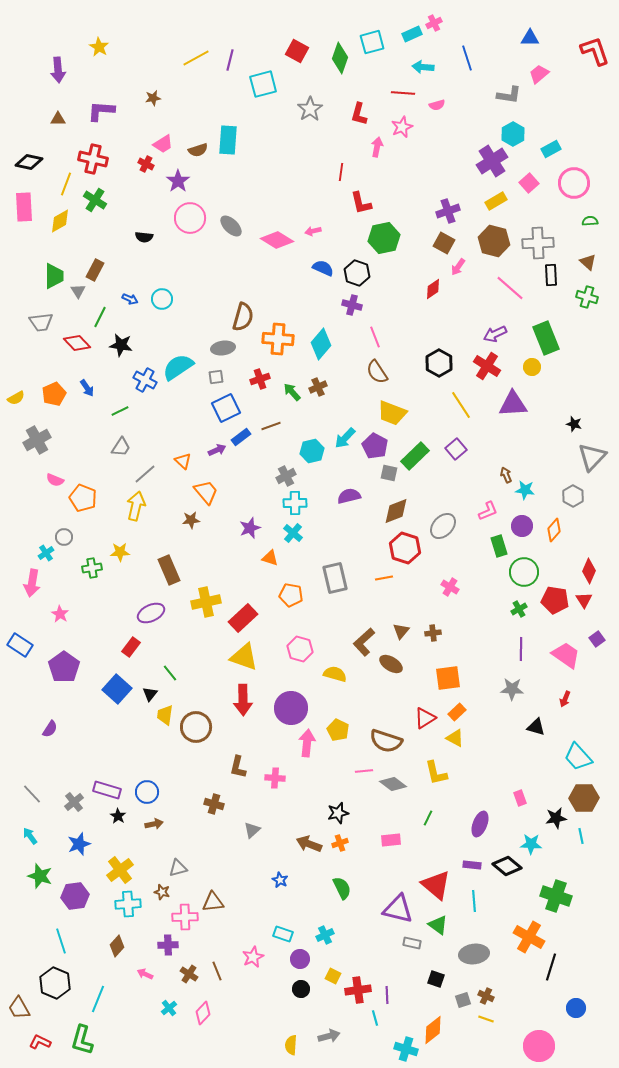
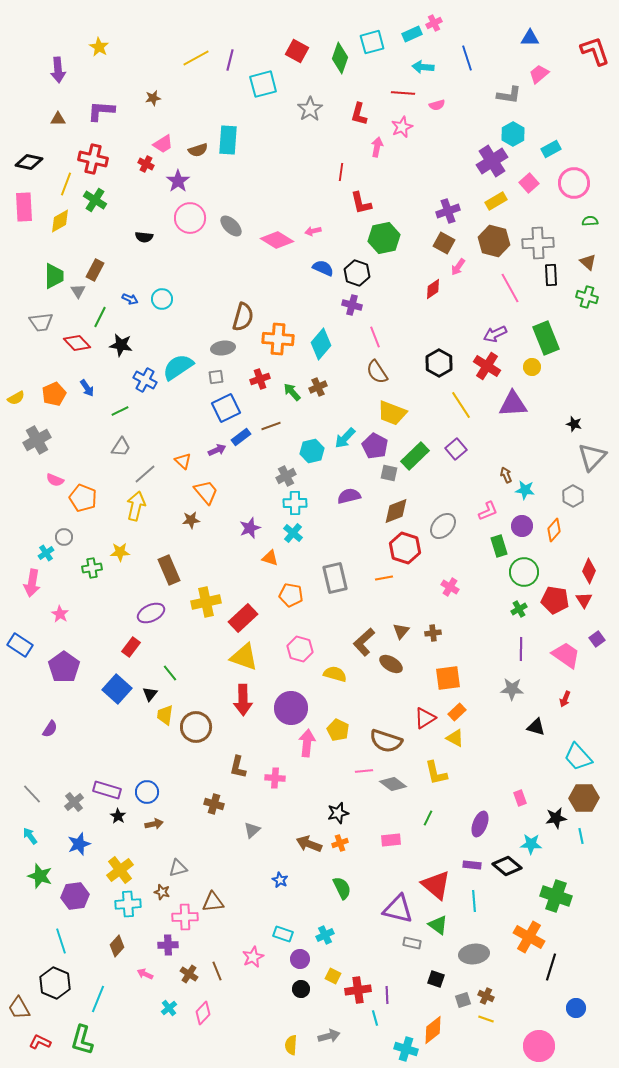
pink line at (510, 288): rotated 20 degrees clockwise
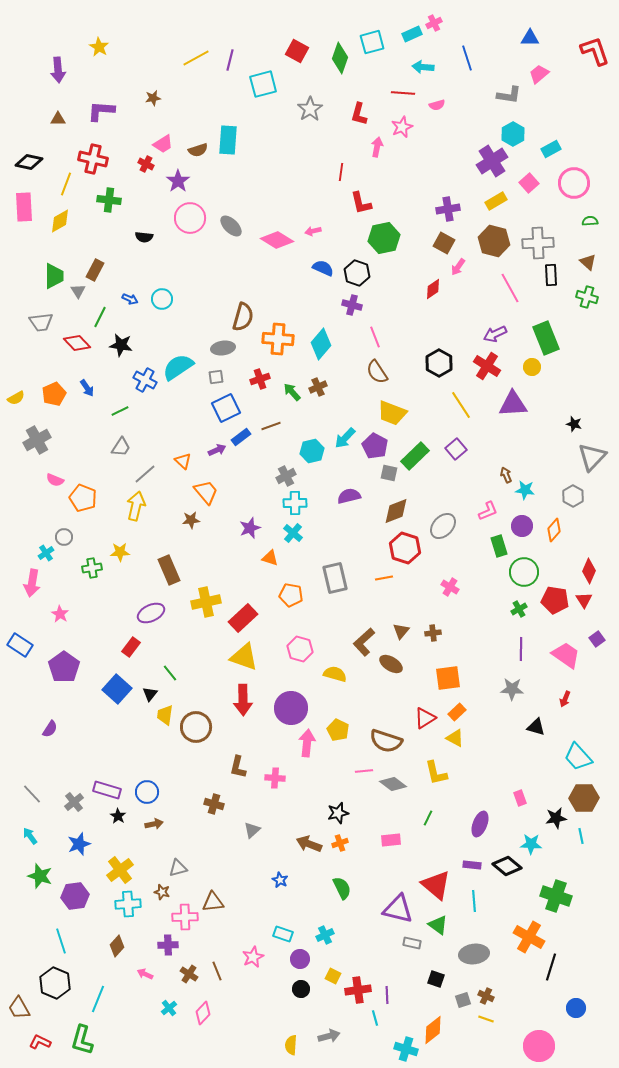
green cross at (95, 200): moved 14 px right; rotated 25 degrees counterclockwise
purple cross at (448, 211): moved 2 px up; rotated 10 degrees clockwise
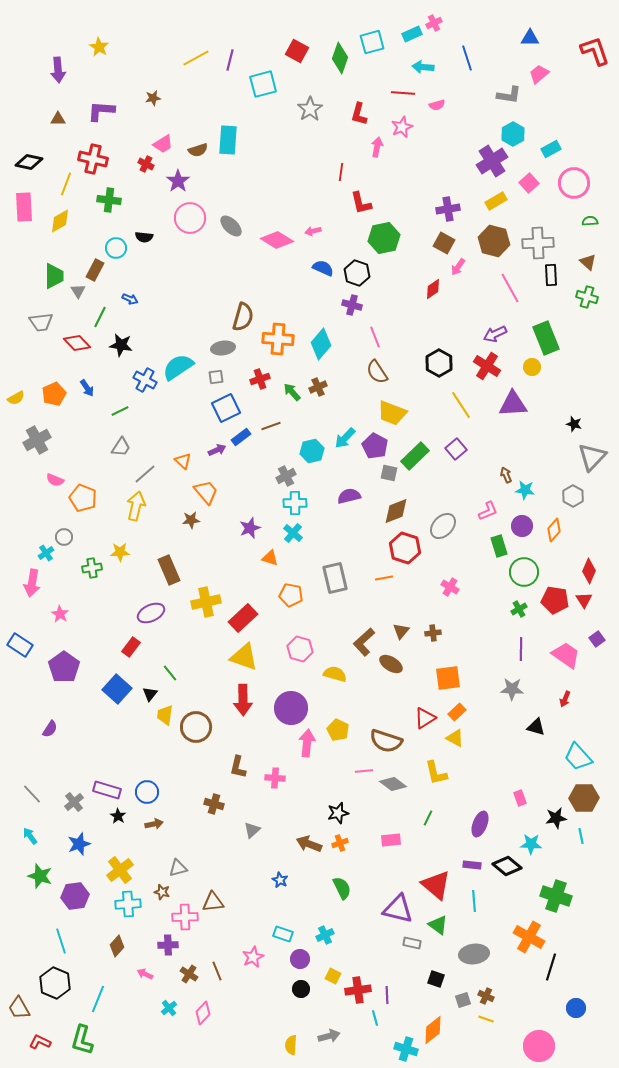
cyan circle at (162, 299): moved 46 px left, 51 px up
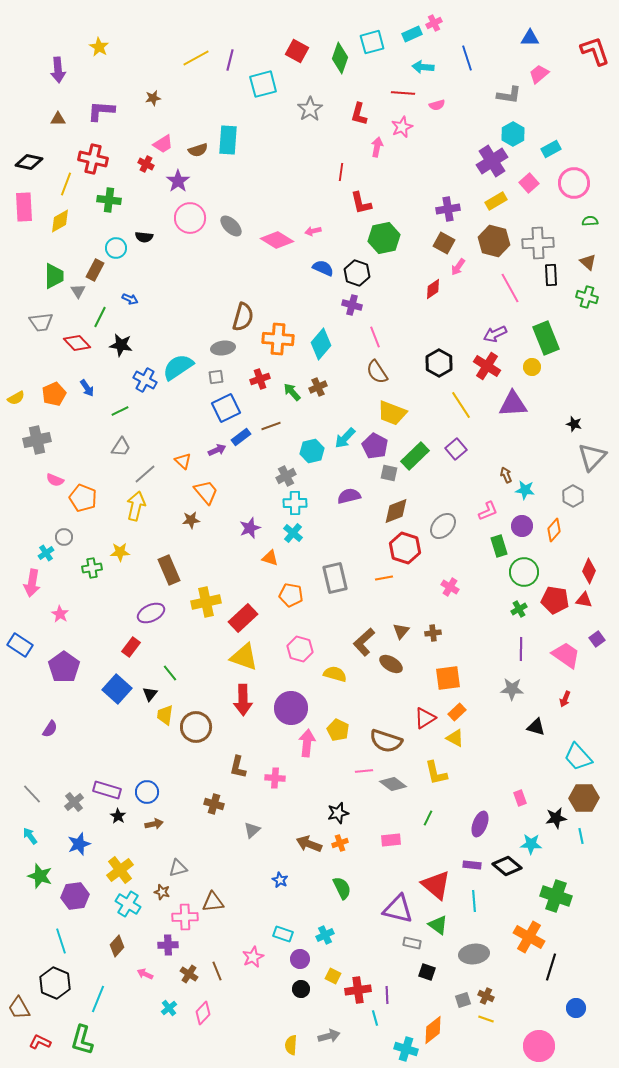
gray cross at (37, 440): rotated 16 degrees clockwise
red triangle at (584, 600): rotated 48 degrees counterclockwise
cyan cross at (128, 904): rotated 35 degrees clockwise
black square at (436, 979): moved 9 px left, 7 px up
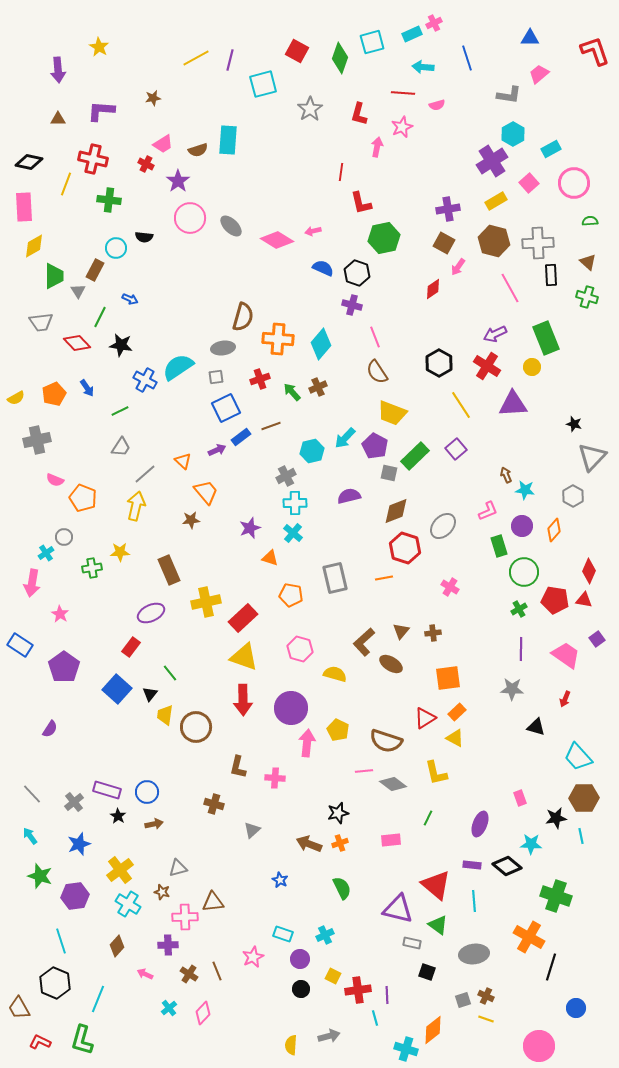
yellow diamond at (60, 221): moved 26 px left, 25 px down
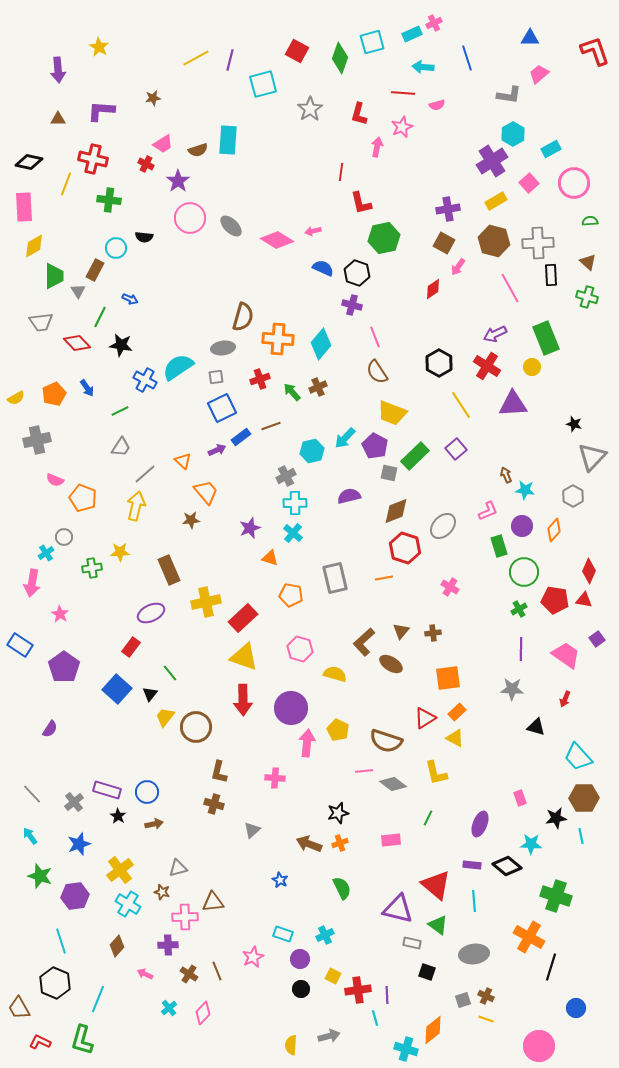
blue square at (226, 408): moved 4 px left
yellow trapezoid at (165, 715): moved 2 px down; rotated 30 degrees clockwise
brown L-shape at (238, 767): moved 19 px left, 5 px down
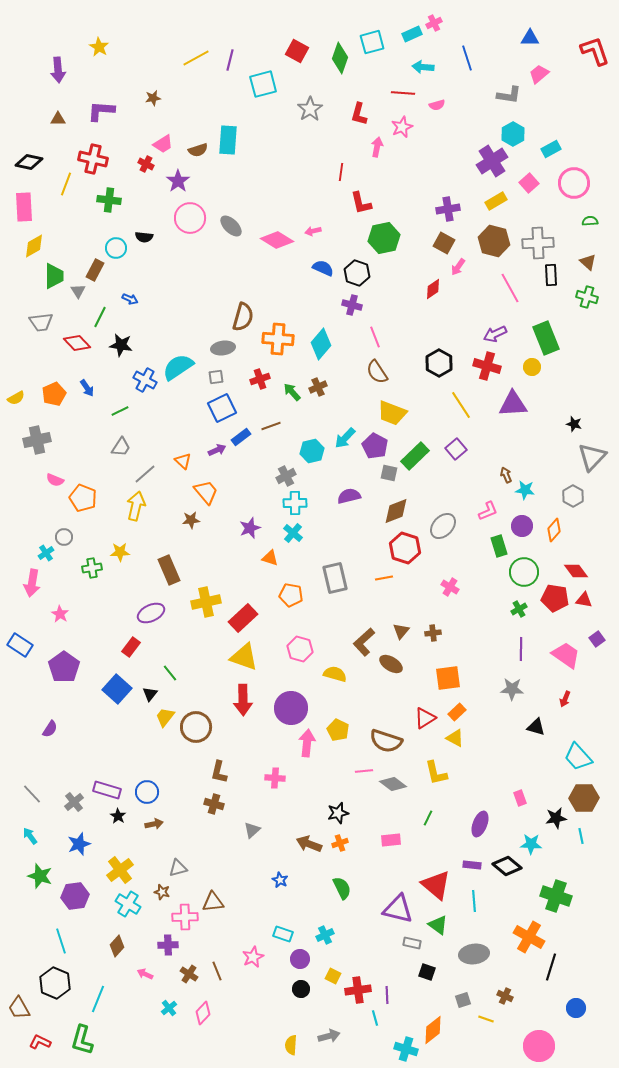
red cross at (487, 366): rotated 16 degrees counterclockwise
red diamond at (589, 571): moved 13 px left; rotated 60 degrees counterclockwise
red pentagon at (555, 600): moved 2 px up
brown cross at (486, 996): moved 19 px right
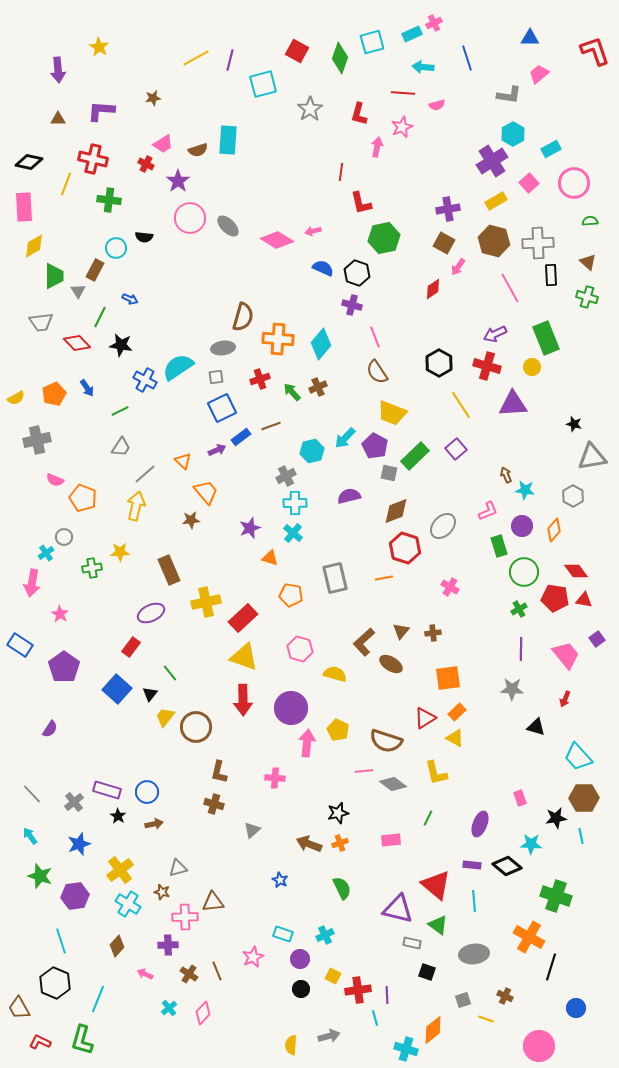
gray ellipse at (231, 226): moved 3 px left
gray triangle at (592, 457): rotated 36 degrees clockwise
pink trapezoid at (566, 655): rotated 16 degrees clockwise
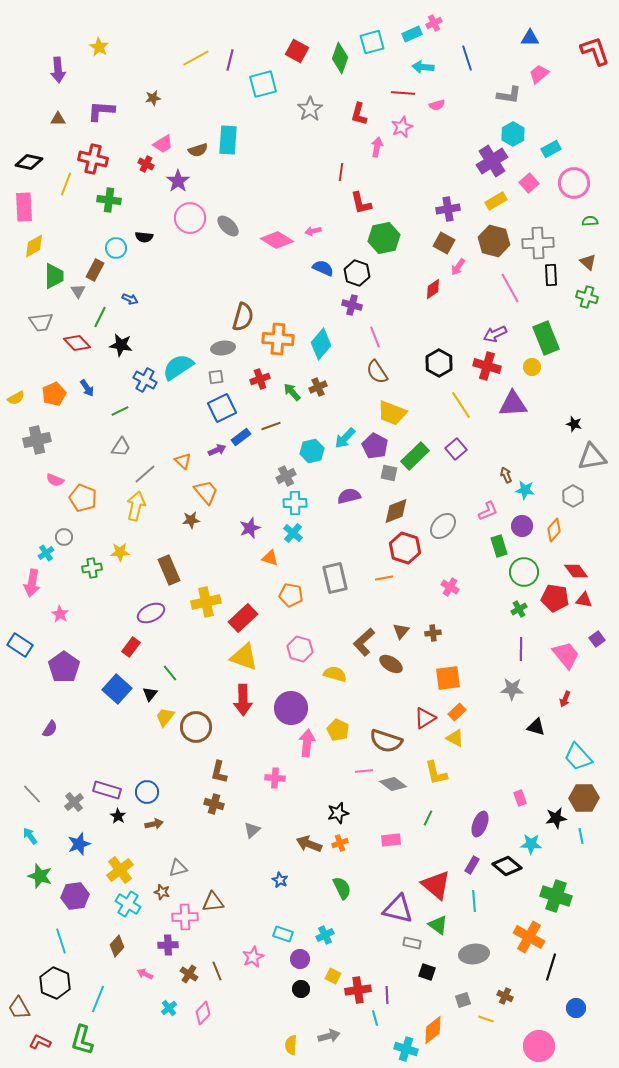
purple rectangle at (472, 865): rotated 66 degrees counterclockwise
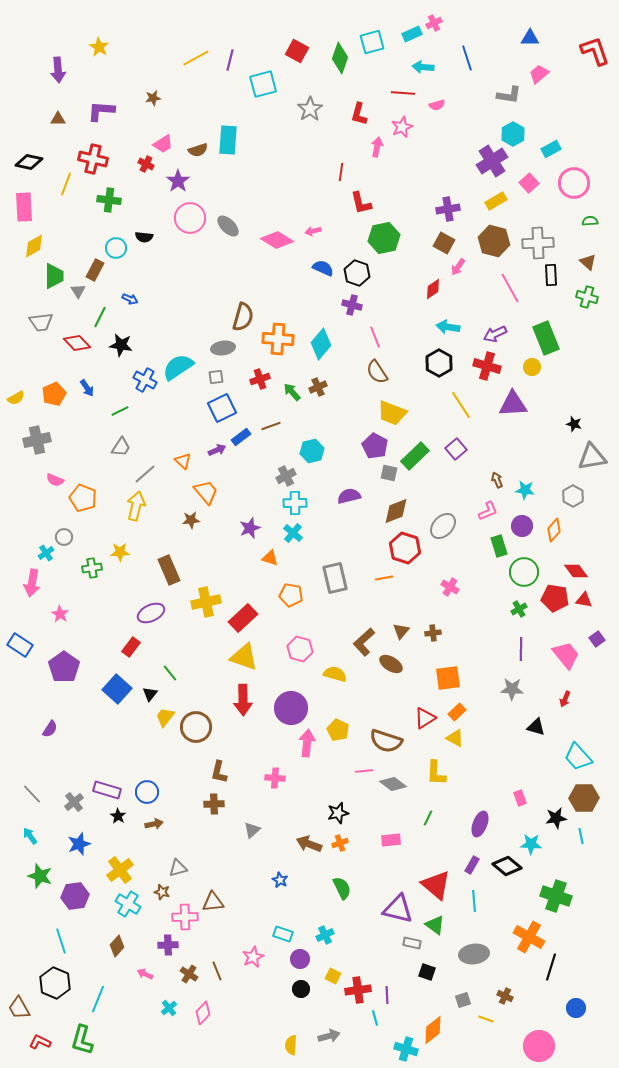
cyan arrow at (345, 438): moved 103 px right, 111 px up; rotated 55 degrees clockwise
brown arrow at (506, 475): moved 9 px left, 5 px down
yellow L-shape at (436, 773): rotated 16 degrees clockwise
brown cross at (214, 804): rotated 18 degrees counterclockwise
green triangle at (438, 925): moved 3 px left
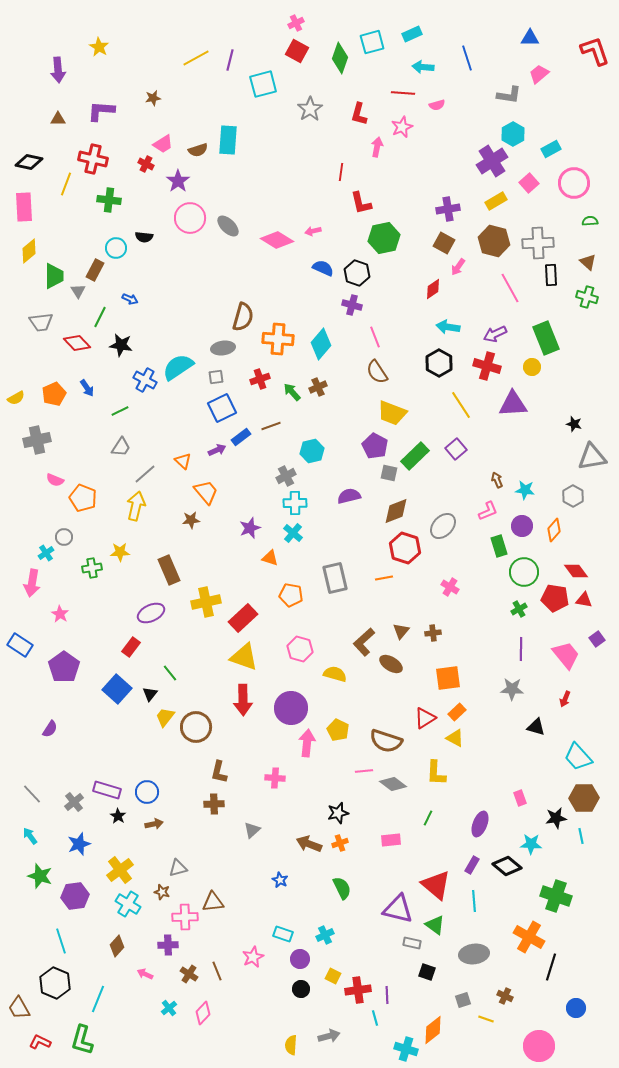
pink cross at (434, 23): moved 138 px left
yellow diamond at (34, 246): moved 5 px left, 5 px down; rotated 10 degrees counterclockwise
